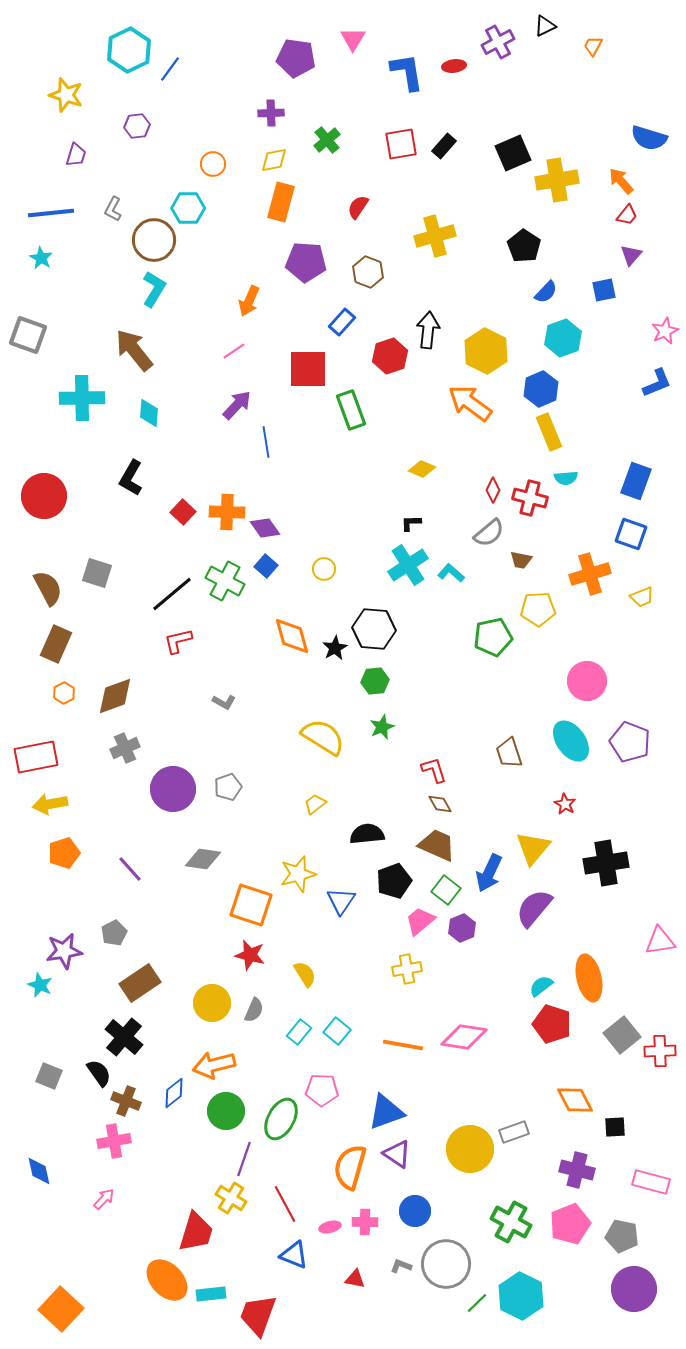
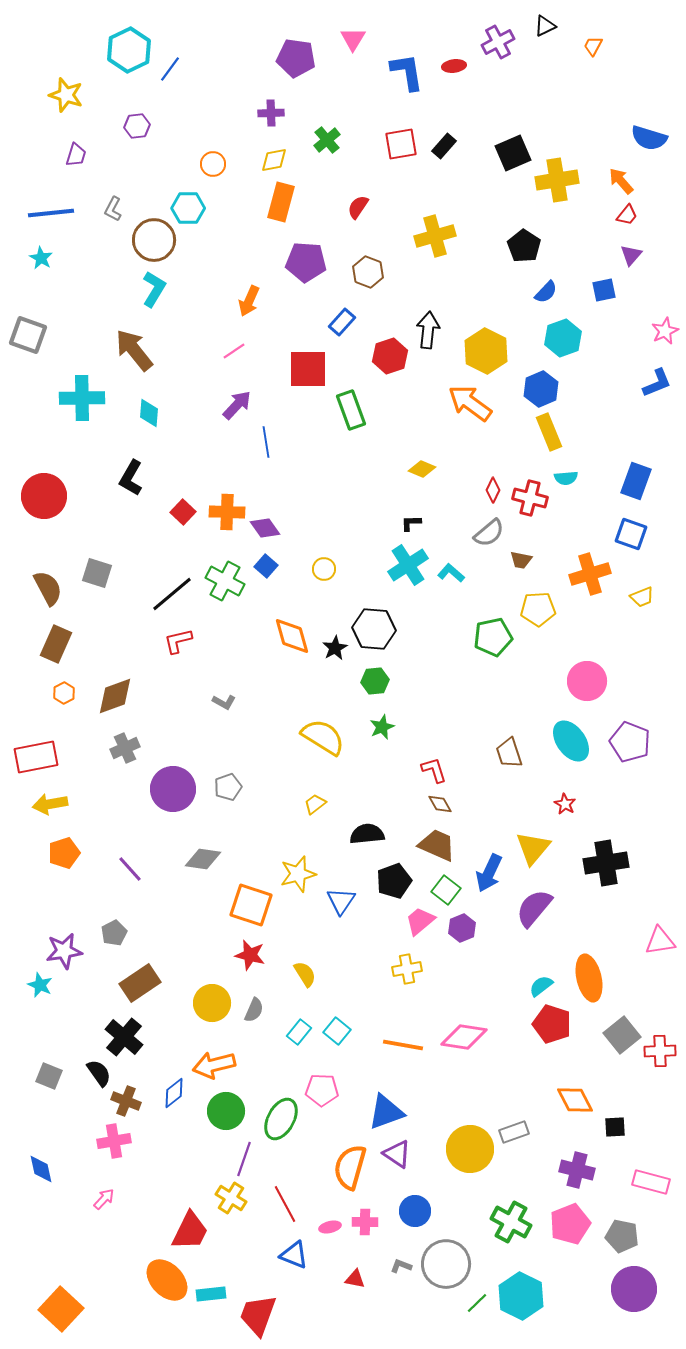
blue diamond at (39, 1171): moved 2 px right, 2 px up
red trapezoid at (196, 1232): moved 6 px left, 1 px up; rotated 9 degrees clockwise
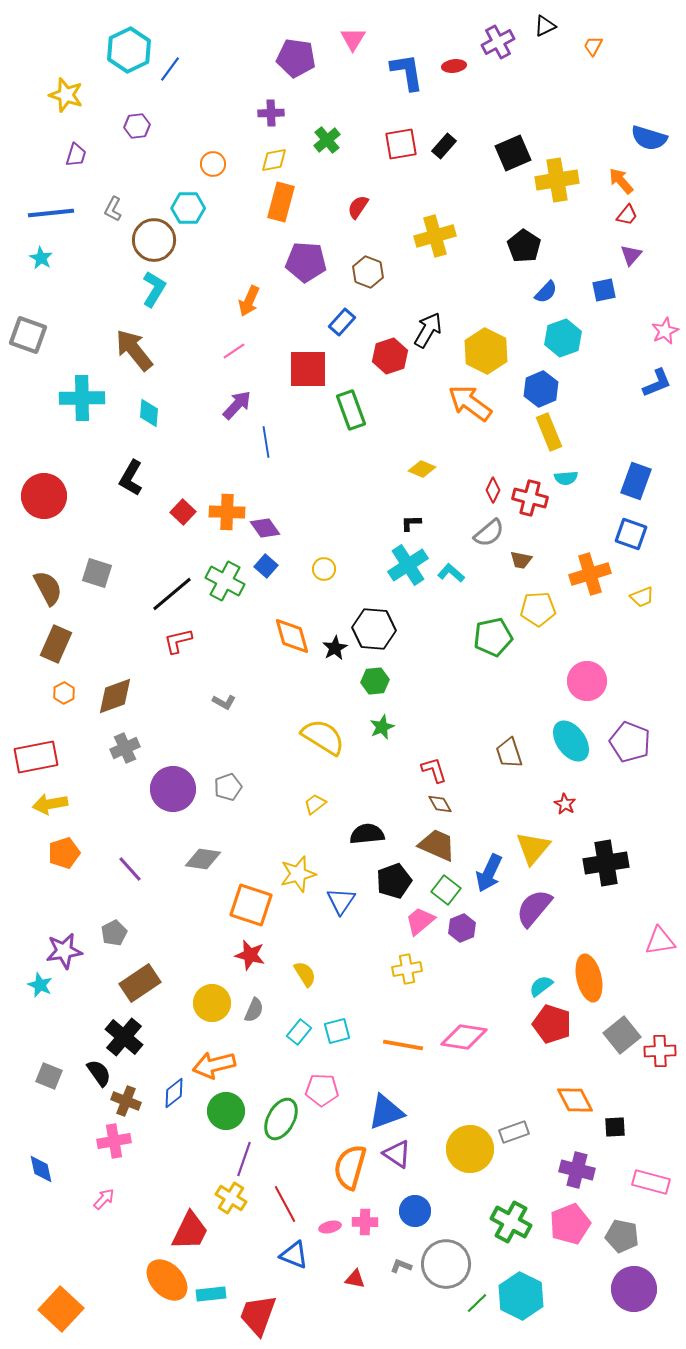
black arrow at (428, 330): rotated 24 degrees clockwise
cyan square at (337, 1031): rotated 36 degrees clockwise
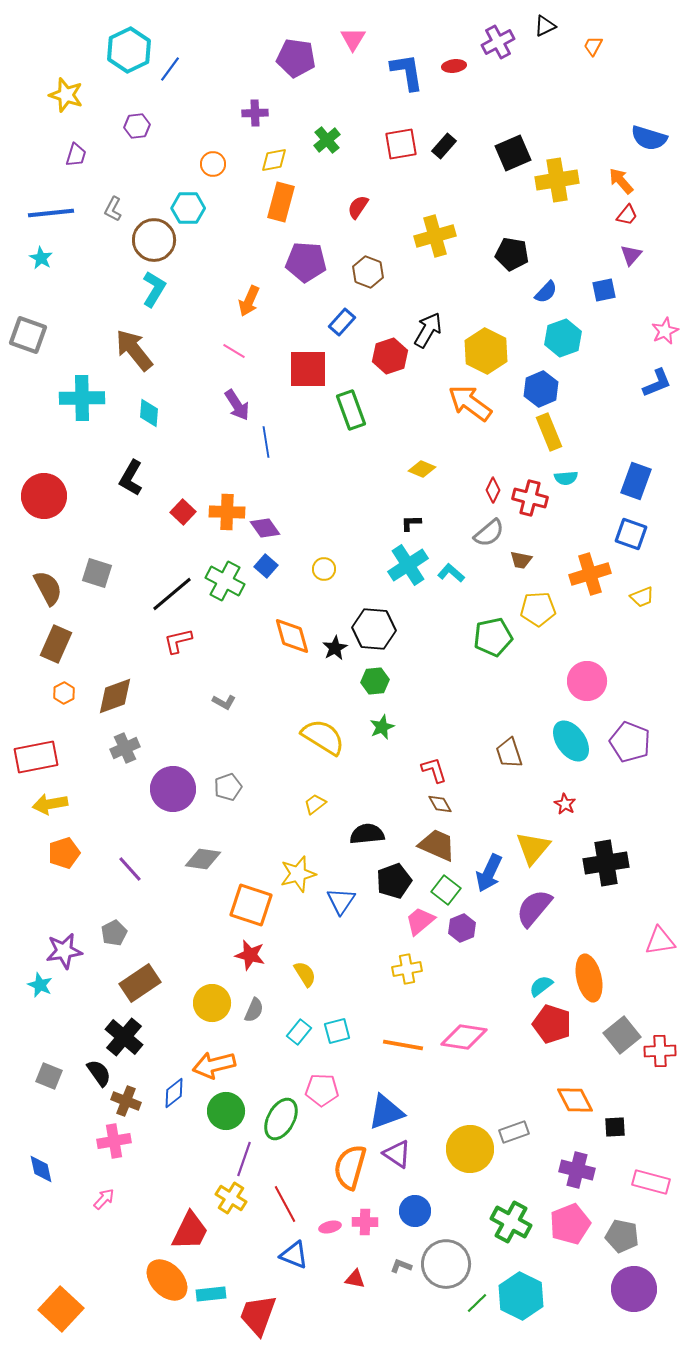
purple cross at (271, 113): moved 16 px left
black pentagon at (524, 246): moved 12 px left, 8 px down; rotated 24 degrees counterclockwise
pink line at (234, 351): rotated 65 degrees clockwise
purple arrow at (237, 405): rotated 104 degrees clockwise
